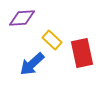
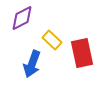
purple diamond: rotated 24 degrees counterclockwise
blue arrow: rotated 28 degrees counterclockwise
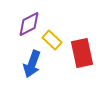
purple diamond: moved 7 px right, 6 px down
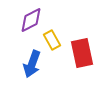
purple diamond: moved 2 px right, 4 px up
yellow rectangle: rotated 18 degrees clockwise
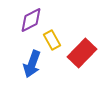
red rectangle: rotated 56 degrees clockwise
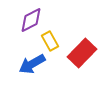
yellow rectangle: moved 2 px left, 1 px down
blue arrow: rotated 40 degrees clockwise
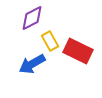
purple diamond: moved 1 px right, 2 px up
red rectangle: moved 4 px left, 2 px up; rotated 72 degrees clockwise
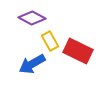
purple diamond: rotated 56 degrees clockwise
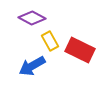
red rectangle: moved 2 px right, 1 px up
blue arrow: moved 2 px down
